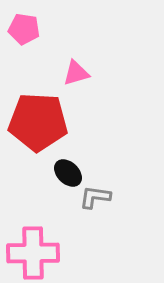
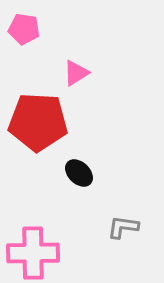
pink triangle: rotated 16 degrees counterclockwise
black ellipse: moved 11 px right
gray L-shape: moved 28 px right, 30 px down
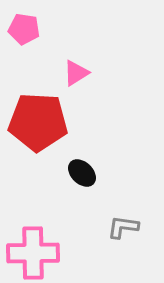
black ellipse: moved 3 px right
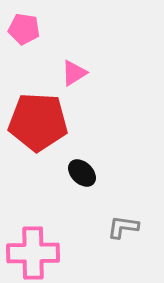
pink triangle: moved 2 px left
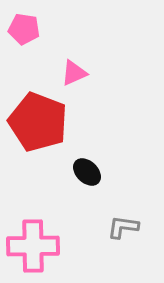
pink triangle: rotated 8 degrees clockwise
red pentagon: rotated 18 degrees clockwise
black ellipse: moved 5 px right, 1 px up
pink cross: moved 7 px up
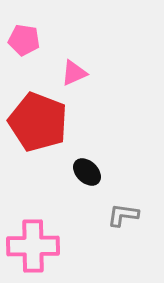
pink pentagon: moved 11 px down
gray L-shape: moved 12 px up
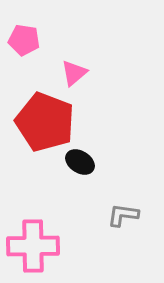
pink triangle: rotated 16 degrees counterclockwise
red pentagon: moved 7 px right
black ellipse: moved 7 px left, 10 px up; rotated 12 degrees counterclockwise
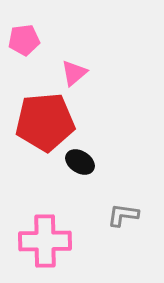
pink pentagon: rotated 16 degrees counterclockwise
red pentagon: rotated 26 degrees counterclockwise
pink cross: moved 12 px right, 5 px up
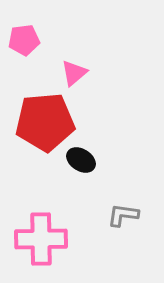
black ellipse: moved 1 px right, 2 px up
pink cross: moved 4 px left, 2 px up
